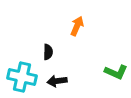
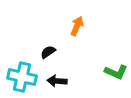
black semicircle: rotated 126 degrees counterclockwise
black arrow: rotated 12 degrees clockwise
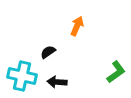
green L-shape: rotated 60 degrees counterclockwise
cyan cross: moved 1 px up
black arrow: moved 1 px down
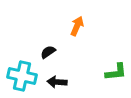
green L-shape: rotated 30 degrees clockwise
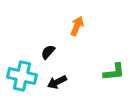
black semicircle: rotated 14 degrees counterclockwise
green L-shape: moved 2 px left
black arrow: rotated 30 degrees counterclockwise
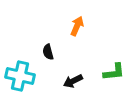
black semicircle: rotated 56 degrees counterclockwise
cyan cross: moved 2 px left
black arrow: moved 16 px right, 1 px up
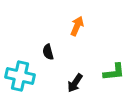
black arrow: moved 2 px right, 2 px down; rotated 30 degrees counterclockwise
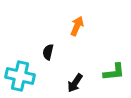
black semicircle: rotated 28 degrees clockwise
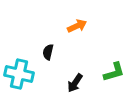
orange arrow: rotated 42 degrees clockwise
green L-shape: rotated 10 degrees counterclockwise
cyan cross: moved 1 px left, 2 px up
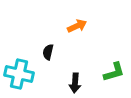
black arrow: rotated 30 degrees counterclockwise
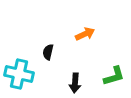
orange arrow: moved 8 px right, 8 px down
green L-shape: moved 4 px down
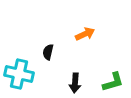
green L-shape: moved 1 px left, 6 px down
